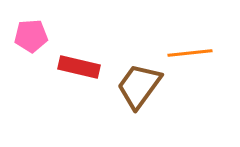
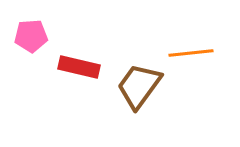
orange line: moved 1 px right
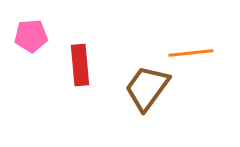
red rectangle: moved 1 px right, 2 px up; rotated 72 degrees clockwise
brown trapezoid: moved 8 px right, 2 px down
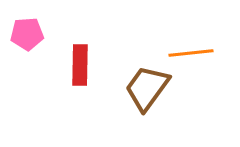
pink pentagon: moved 4 px left, 2 px up
red rectangle: rotated 6 degrees clockwise
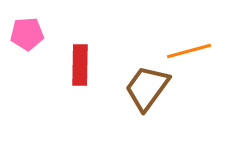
orange line: moved 2 px left, 2 px up; rotated 9 degrees counterclockwise
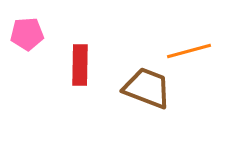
brown trapezoid: rotated 75 degrees clockwise
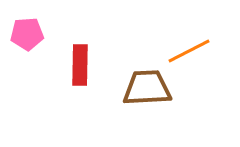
orange line: rotated 12 degrees counterclockwise
brown trapezoid: rotated 24 degrees counterclockwise
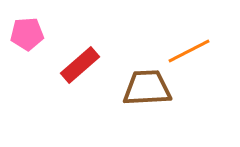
red rectangle: rotated 48 degrees clockwise
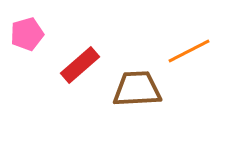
pink pentagon: rotated 12 degrees counterclockwise
brown trapezoid: moved 10 px left, 1 px down
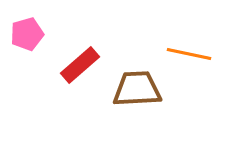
orange line: moved 3 px down; rotated 39 degrees clockwise
